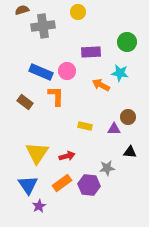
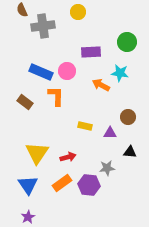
brown semicircle: rotated 96 degrees counterclockwise
purple triangle: moved 4 px left, 4 px down
red arrow: moved 1 px right, 1 px down
purple star: moved 11 px left, 11 px down
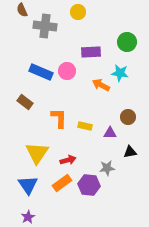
gray cross: moved 2 px right; rotated 15 degrees clockwise
orange L-shape: moved 3 px right, 22 px down
black triangle: rotated 16 degrees counterclockwise
red arrow: moved 3 px down
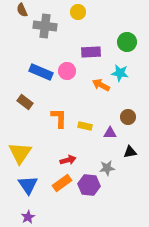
yellow triangle: moved 17 px left
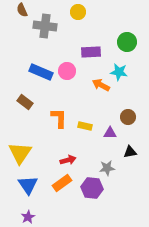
cyan star: moved 1 px left, 1 px up
purple hexagon: moved 3 px right, 3 px down
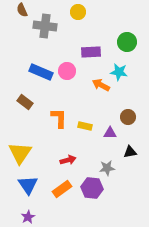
orange rectangle: moved 6 px down
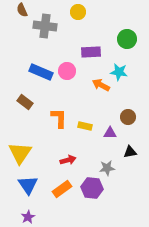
green circle: moved 3 px up
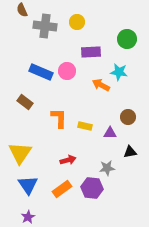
yellow circle: moved 1 px left, 10 px down
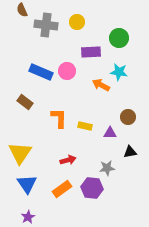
gray cross: moved 1 px right, 1 px up
green circle: moved 8 px left, 1 px up
blue triangle: moved 1 px left, 1 px up
